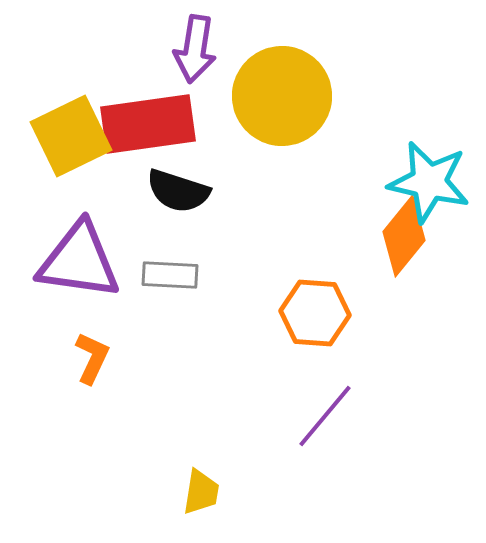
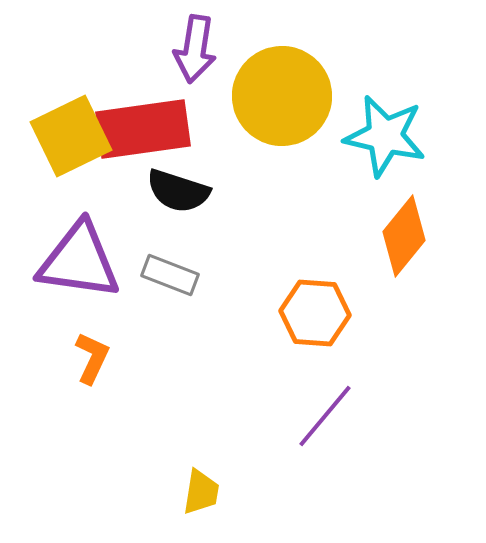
red rectangle: moved 5 px left, 5 px down
cyan star: moved 44 px left, 46 px up
gray rectangle: rotated 18 degrees clockwise
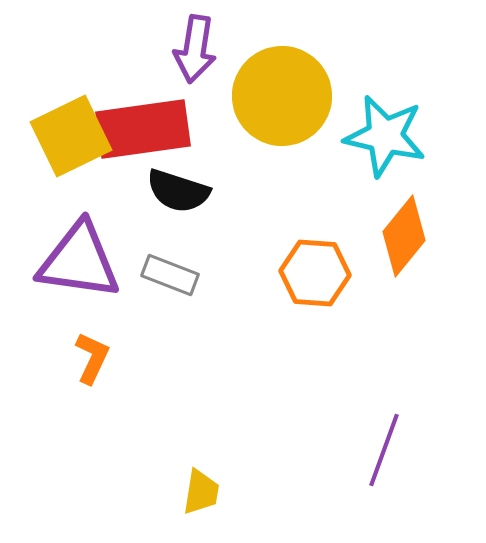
orange hexagon: moved 40 px up
purple line: moved 59 px right, 34 px down; rotated 20 degrees counterclockwise
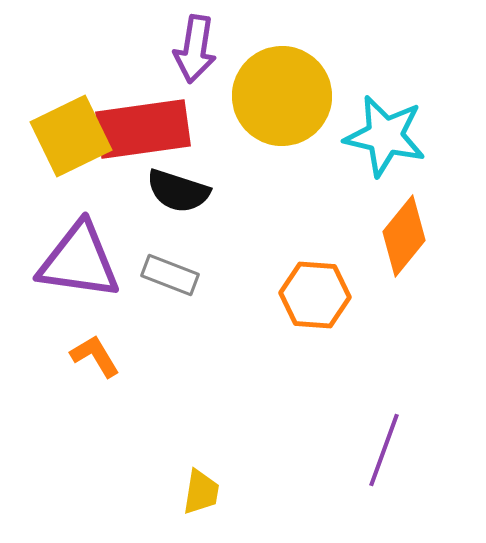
orange hexagon: moved 22 px down
orange L-shape: moved 3 px right, 2 px up; rotated 56 degrees counterclockwise
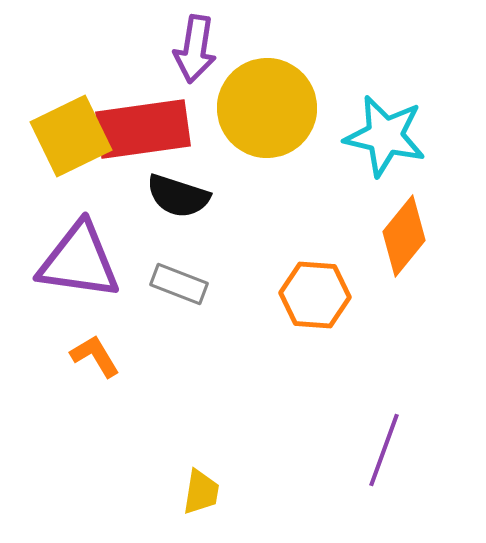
yellow circle: moved 15 px left, 12 px down
black semicircle: moved 5 px down
gray rectangle: moved 9 px right, 9 px down
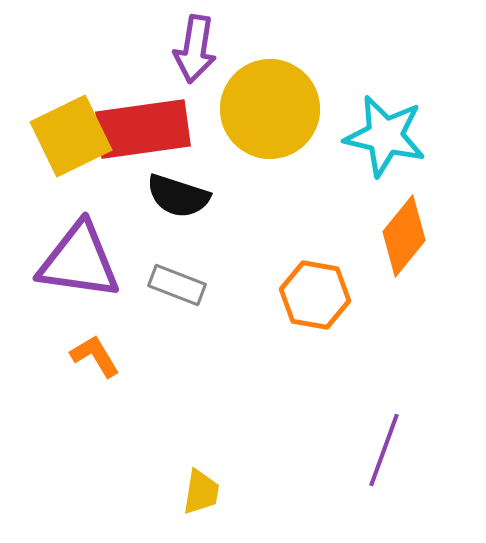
yellow circle: moved 3 px right, 1 px down
gray rectangle: moved 2 px left, 1 px down
orange hexagon: rotated 6 degrees clockwise
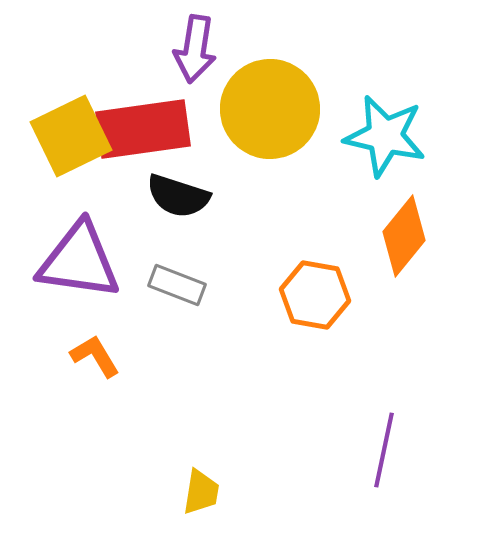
purple line: rotated 8 degrees counterclockwise
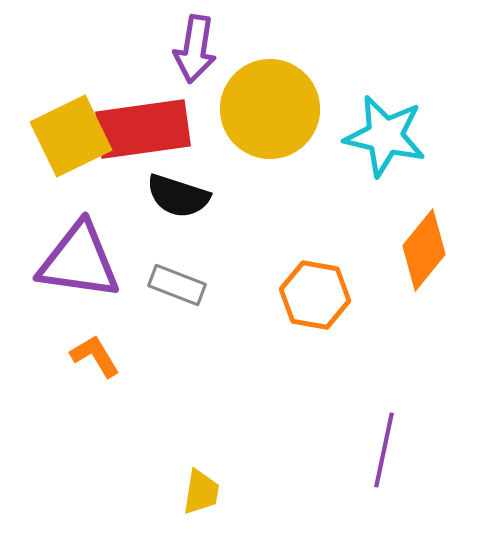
orange diamond: moved 20 px right, 14 px down
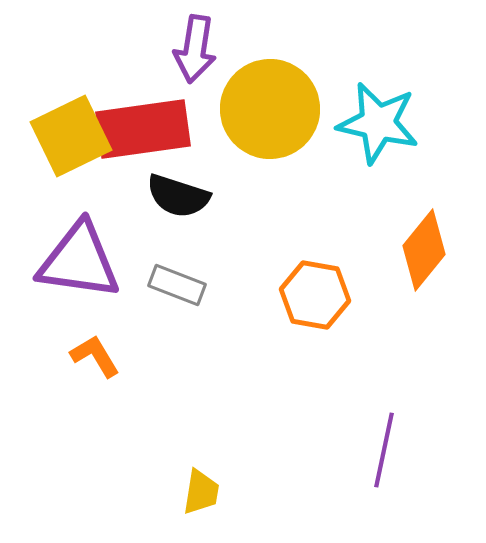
cyan star: moved 7 px left, 13 px up
